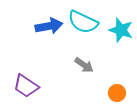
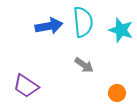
cyan semicircle: rotated 120 degrees counterclockwise
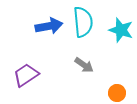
purple trapezoid: moved 11 px up; rotated 112 degrees clockwise
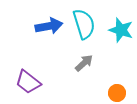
cyan semicircle: moved 1 px right, 2 px down; rotated 12 degrees counterclockwise
gray arrow: moved 2 px up; rotated 78 degrees counterclockwise
purple trapezoid: moved 2 px right, 7 px down; rotated 108 degrees counterclockwise
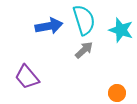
cyan semicircle: moved 4 px up
gray arrow: moved 13 px up
purple trapezoid: moved 1 px left, 5 px up; rotated 12 degrees clockwise
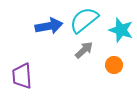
cyan semicircle: rotated 112 degrees counterclockwise
purple trapezoid: moved 5 px left, 1 px up; rotated 36 degrees clockwise
orange circle: moved 3 px left, 28 px up
